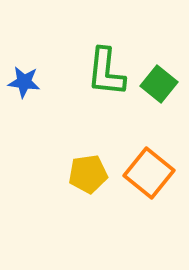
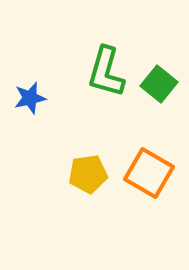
green L-shape: rotated 10 degrees clockwise
blue star: moved 6 px right, 16 px down; rotated 20 degrees counterclockwise
orange square: rotated 9 degrees counterclockwise
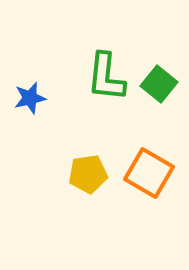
green L-shape: moved 5 px down; rotated 10 degrees counterclockwise
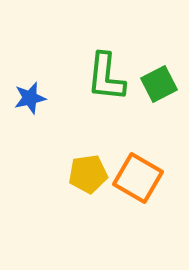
green square: rotated 24 degrees clockwise
orange square: moved 11 px left, 5 px down
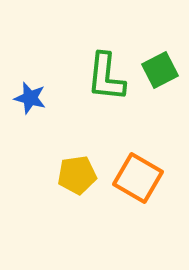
green square: moved 1 px right, 14 px up
blue star: rotated 28 degrees clockwise
yellow pentagon: moved 11 px left, 1 px down
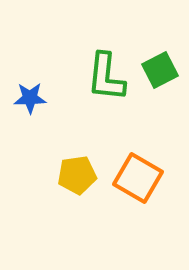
blue star: rotated 16 degrees counterclockwise
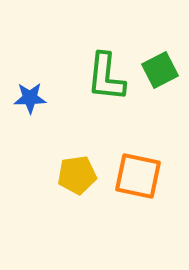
orange square: moved 2 px up; rotated 18 degrees counterclockwise
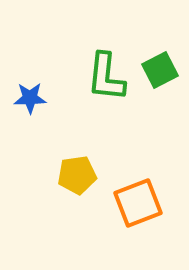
orange square: moved 27 px down; rotated 33 degrees counterclockwise
